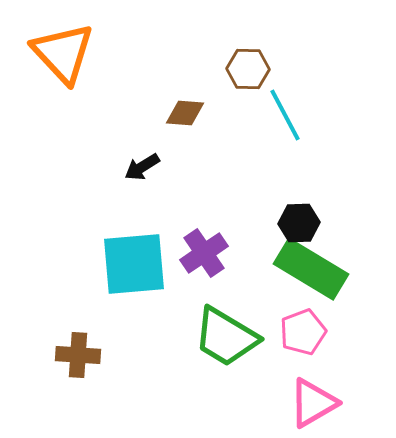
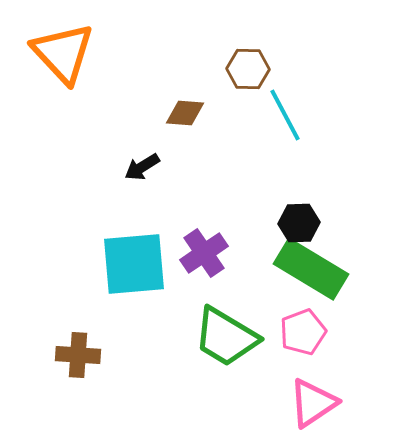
pink triangle: rotated 4 degrees counterclockwise
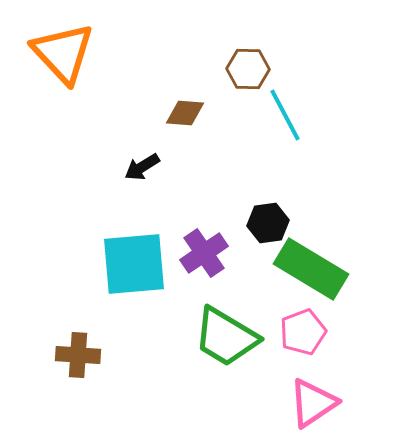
black hexagon: moved 31 px left; rotated 6 degrees counterclockwise
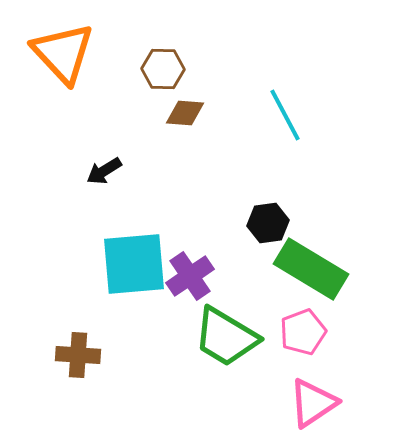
brown hexagon: moved 85 px left
black arrow: moved 38 px left, 4 px down
purple cross: moved 14 px left, 23 px down
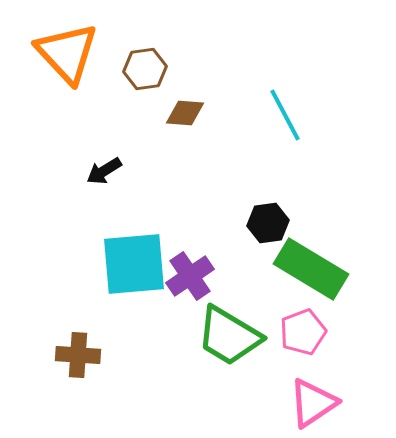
orange triangle: moved 4 px right
brown hexagon: moved 18 px left; rotated 9 degrees counterclockwise
green trapezoid: moved 3 px right, 1 px up
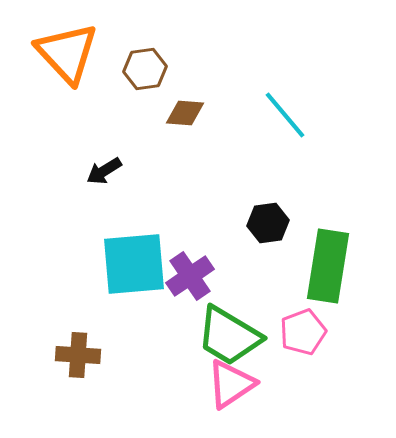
cyan line: rotated 12 degrees counterclockwise
green rectangle: moved 17 px right, 3 px up; rotated 68 degrees clockwise
pink triangle: moved 82 px left, 19 px up
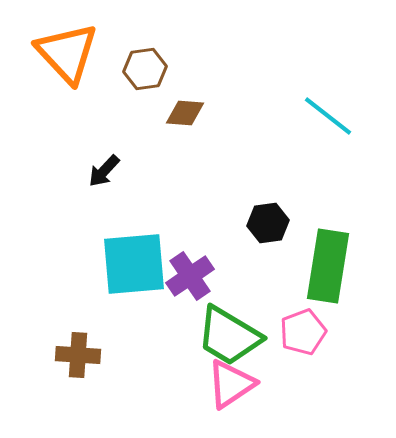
cyan line: moved 43 px right, 1 px down; rotated 12 degrees counterclockwise
black arrow: rotated 15 degrees counterclockwise
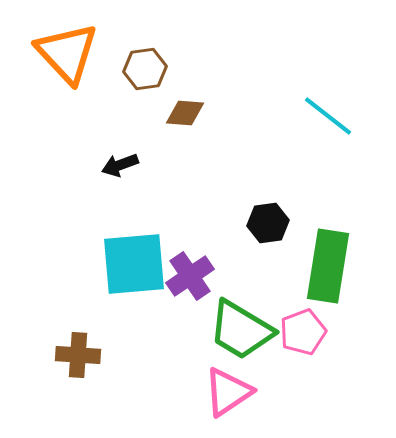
black arrow: moved 16 px right, 6 px up; rotated 27 degrees clockwise
green trapezoid: moved 12 px right, 6 px up
pink triangle: moved 3 px left, 8 px down
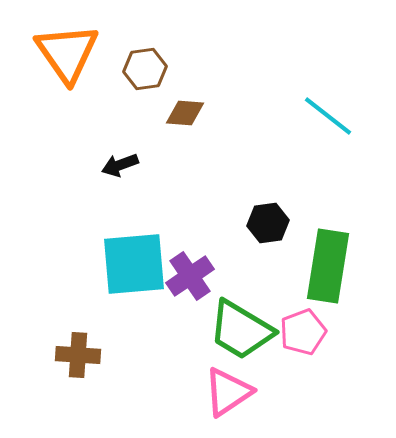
orange triangle: rotated 8 degrees clockwise
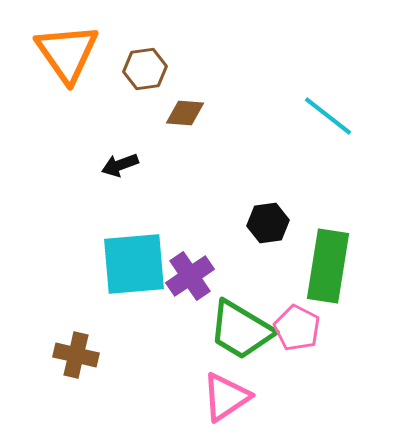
pink pentagon: moved 6 px left, 4 px up; rotated 24 degrees counterclockwise
brown cross: moved 2 px left; rotated 9 degrees clockwise
pink triangle: moved 2 px left, 5 px down
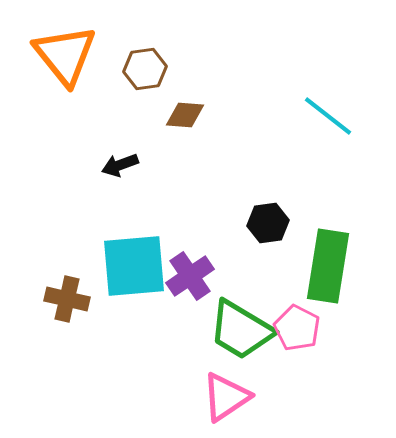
orange triangle: moved 2 px left, 2 px down; rotated 4 degrees counterclockwise
brown diamond: moved 2 px down
cyan square: moved 2 px down
brown cross: moved 9 px left, 56 px up
